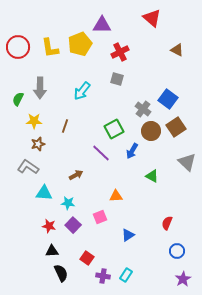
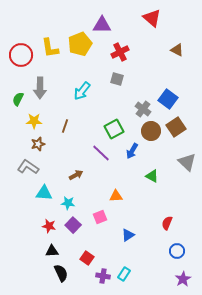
red circle: moved 3 px right, 8 px down
cyan rectangle: moved 2 px left, 1 px up
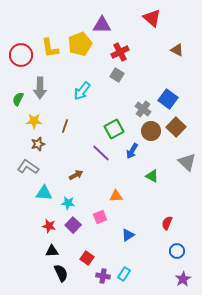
gray square: moved 4 px up; rotated 16 degrees clockwise
brown square: rotated 12 degrees counterclockwise
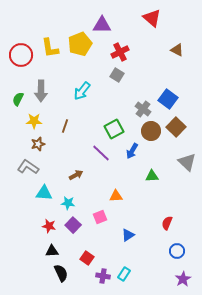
gray arrow: moved 1 px right, 3 px down
green triangle: rotated 32 degrees counterclockwise
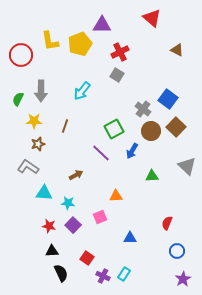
yellow L-shape: moved 7 px up
gray triangle: moved 4 px down
blue triangle: moved 2 px right, 3 px down; rotated 32 degrees clockwise
purple cross: rotated 16 degrees clockwise
